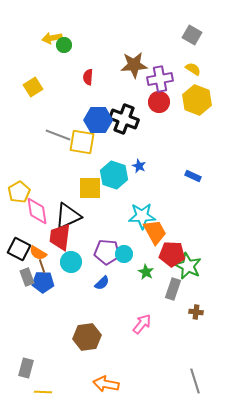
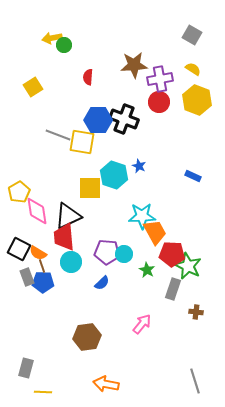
red trapezoid at (60, 237): moved 4 px right; rotated 12 degrees counterclockwise
green star at (146, 272): moved 1 px right, 2 px up
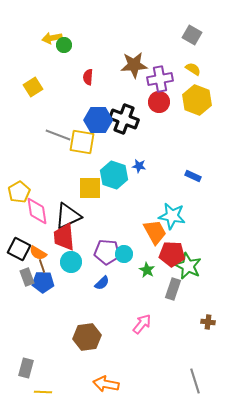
blue star at (139, 166): rotated 16 degrees counterclockwise
cyan star at (142, 216): moved 30 px right; rotated 12 degrees clockwise
brown cross at (196, 312): moved 12 px right, 10 px down
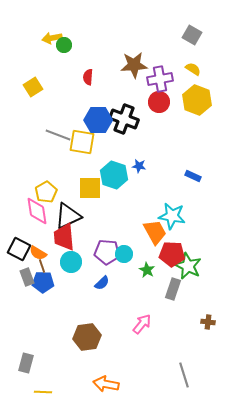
yellow pentagon at (19, 192): moved 27 px right
gray rectangle at (26, 368): moved 5 px up
gray line at (195, 381): moved 11 px left, 6 px up
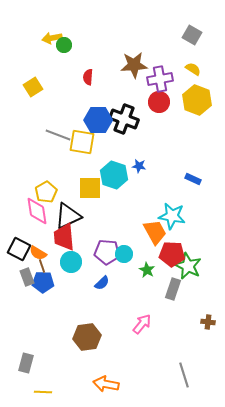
blue rectangle at (193, 176): moved 3 px down
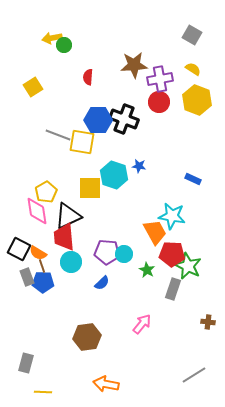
gray line at (184, 375): moved 10 px right; rotated 75 degrees clockwise
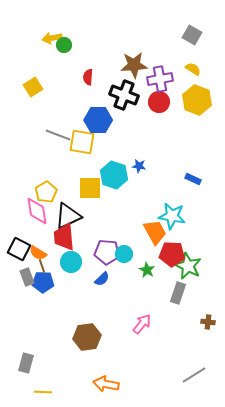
black cross at (124, 119): moved 24 px up
blue semicircle at (102, 283): moved 4 px up
gray rectangle at (173, 289): moved 5 px right, 4 px down
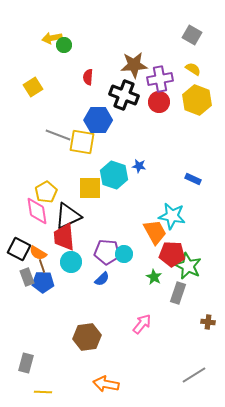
green star at (147, 270): moved 7 px right, 7 px down
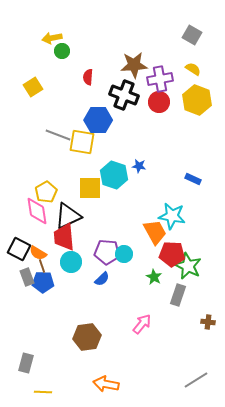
green circle at (64, 45): moved 2 px left, 6 px down
gray rectangle at (178, 293): moved 2 px down
gray line at (194, 375): moved 2 px right, 5 px down
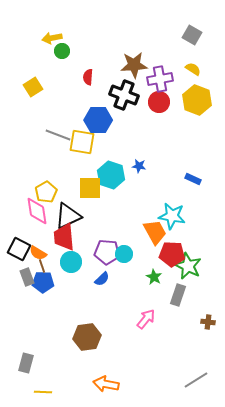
cyan hexagon at (114, 175): moved 3 px left
pink arrow at (142, 324): moved 4 px right, 5 px up
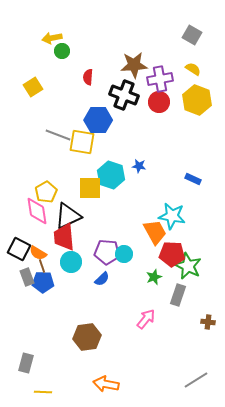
green star at (154, 277): rotated 21 degrees clockwise
